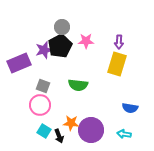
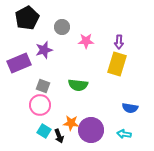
black pentagon: moved 33 px left, 28 px up
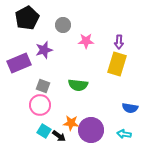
gray circle: moved 1 px right, 2 px up
black arrow: rotated 32 degrees counterclockwise
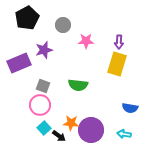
cyan square: moved 3 px up; rotated 16 degrees clockwise
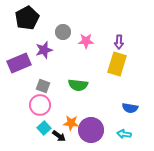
gray circle: moved 7 px down
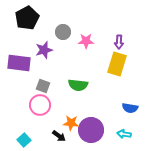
purple rectangle: rotated 30 degrees clockwise
cyan square: moved 20 px left, 12 px down
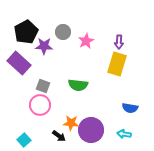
black pentagon: moved 1 px left, 14 px down
pink star: rotated 28 degrees counterclockwise
purple star: moved 4 px up; rotated 18 degrees clockwise
purple rectangle: rotated 35 degrees clockwise
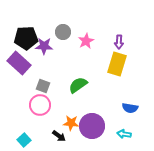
black pentagon: moved 6 px down; rotated 25 degrees clockwise
green semicircle: rotated 138 degrees clockwise
purple circle: moved 1 px right, 4 px up
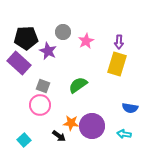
purple star: moved 4 px right, 5 px down; rotated 24 degrees clockwise
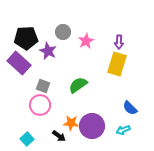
blue semicircle: rotated 35 degrees clockwise
cyan arrow: moved 1 px left, 4 px up; rotated 32 degrees counterclockwise
cyan square: moved 3 px right, 1 px up
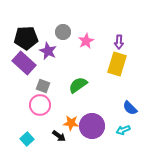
purple rectangle: moved 5 px right
